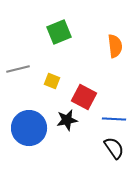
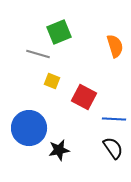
orange semicircle: rotated 10 degrees counterclockwise
gray line: moved 20 px right, 15 px up; rotated 30 degrees clockwise
black star: moved 8 px left, 30 px down
black semicircle: moved 1 px left
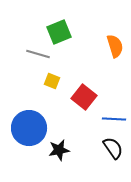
red square: rotated 10 degrees clockwise
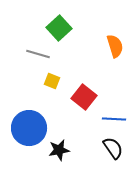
green square: moved 4 px up; rotated 20 degrees counterclockwise
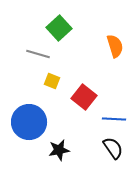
blue circle: moved 6 px up
